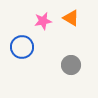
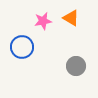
gray circle: moved 5 px right, 1 px down
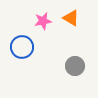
gray circle: moved 1 px left
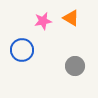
blue circle: moved 3 px down
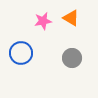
blue circle: moved 1 px left, 3 px down
gray circle: moved 3 px left, 8 px up
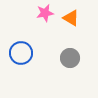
pink star: moved 2 px right, 8 px up
gray circle: moved 2 px left
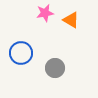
orange triangle: moved 2 px down
gray circle: moved 15 px left, 10 px down
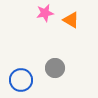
blue circle: moved 27 px down
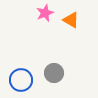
pink star: rotated 12 degrees counterclockwise
gray circle: moved 1 px left, 5 px down
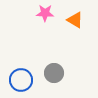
pink star: rotated 24 degrees clockwise
orange triangle: moved 4 px right
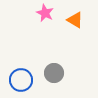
pink star: rotated 24 degrees clockwise
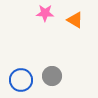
pink star: rotated 24 degrees counterclockwise
gray circle: moved 2 px left, 3 px down
